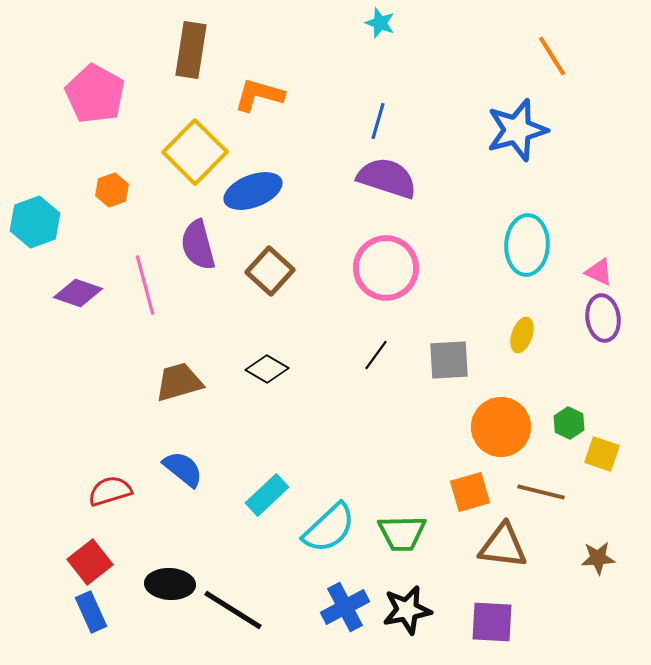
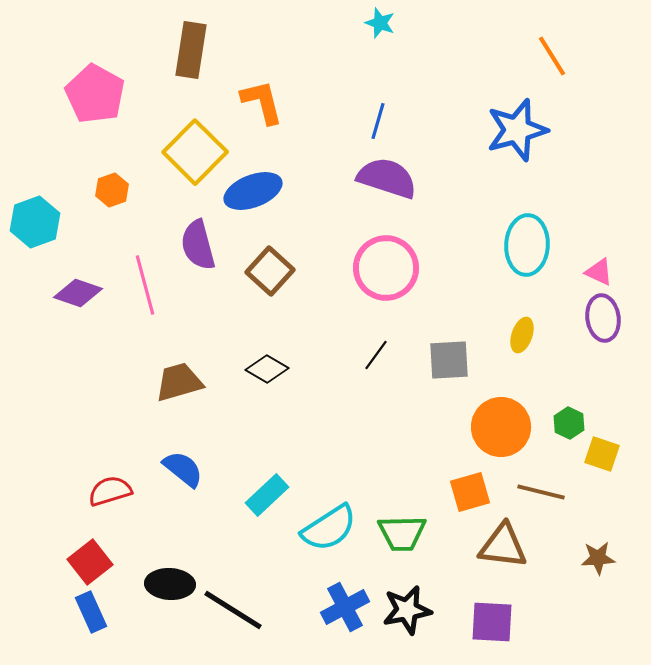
orange L-shape at (259, 95): moved 3 px right, 7 px down; rotated 60 degrees clockwise
cyan semicircle at (329, 528): rotated 10 degrees clockwise
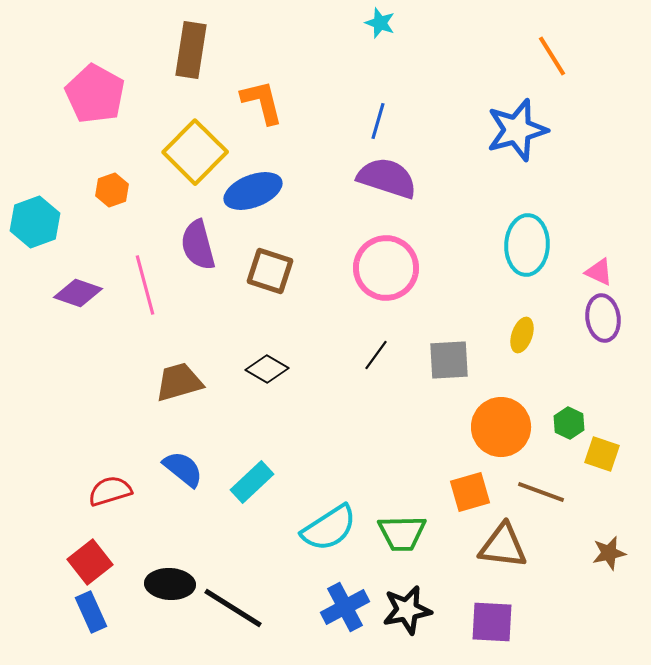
brown square at (270, 271): rotated 24 degrees counterclockwise
brown line at (541, 492): rotated 6 degrees clockwise
cyan rectangle at (267, 495): moved 15 px left, 13 px up
brown star at (598, 558): moved 11 px right, 5 px up; rotated 8 degrees counterclockwise
black line at (233, 610): moved 2 px up
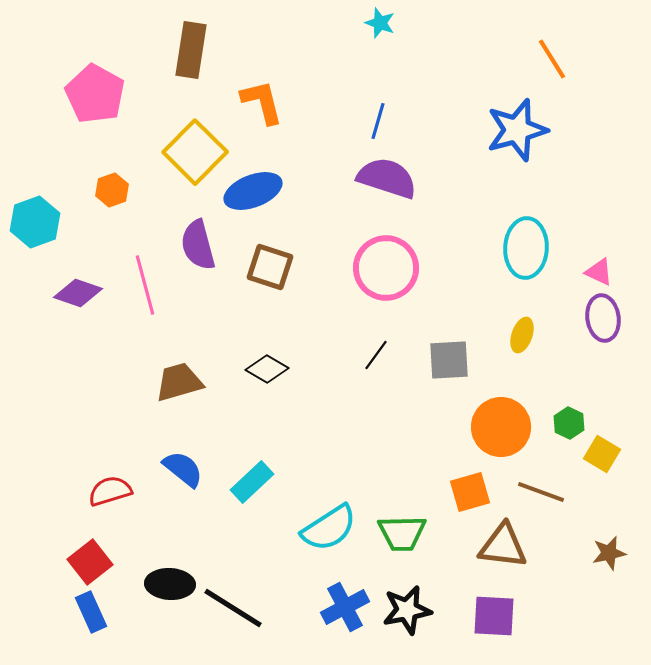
orange line at (552, 56): moved 3 px down
cyan ellipse at (527, 245): moved 1 px left, 3 px down
brown square at (270, 271): moved 4 px up
yellow square at (602, 454): rotated 12 degrees clockwise
purple square at (492, 622): moved 2 px right, 6 px up
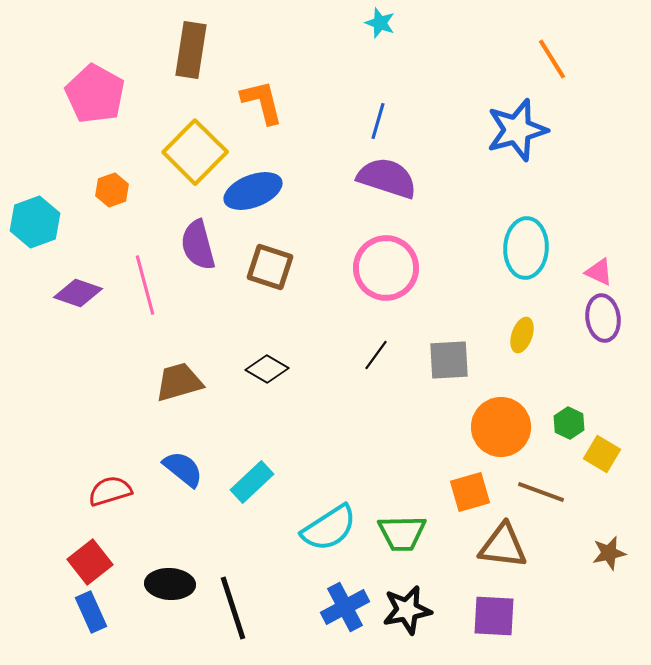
black line at (233, 608): rotated 40 degrees clockwise
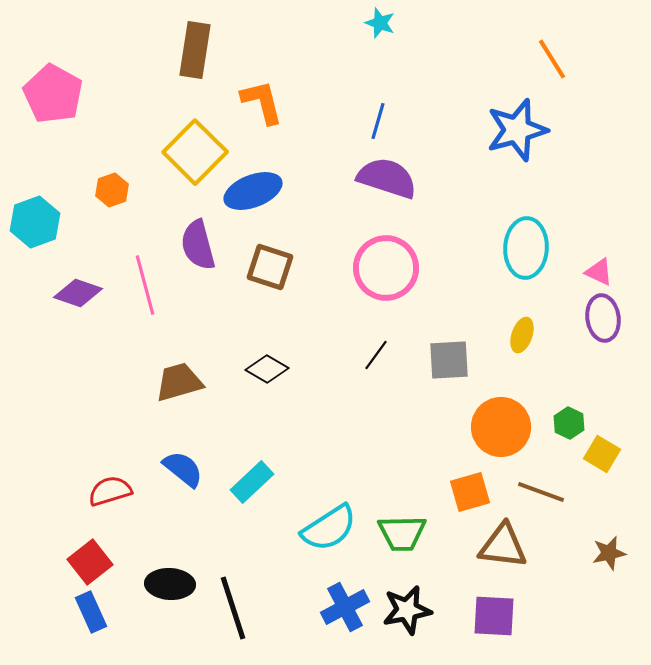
brown rectangle at (191, 50): moved 4 px right
pink pentagon at (95, 94): moved 42 px left
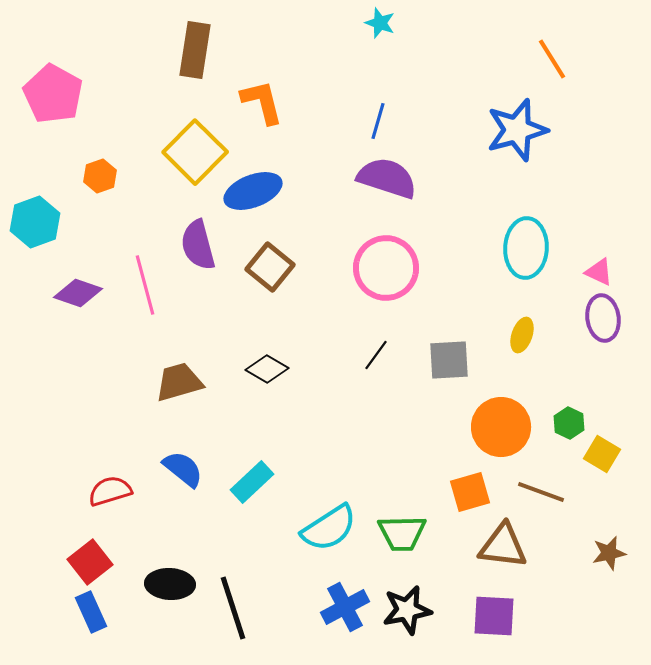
orange hexagon at (112, 190): moved 12 px left, 14 px up
brown square at (270, 267): rotated 21 degrees clockwise
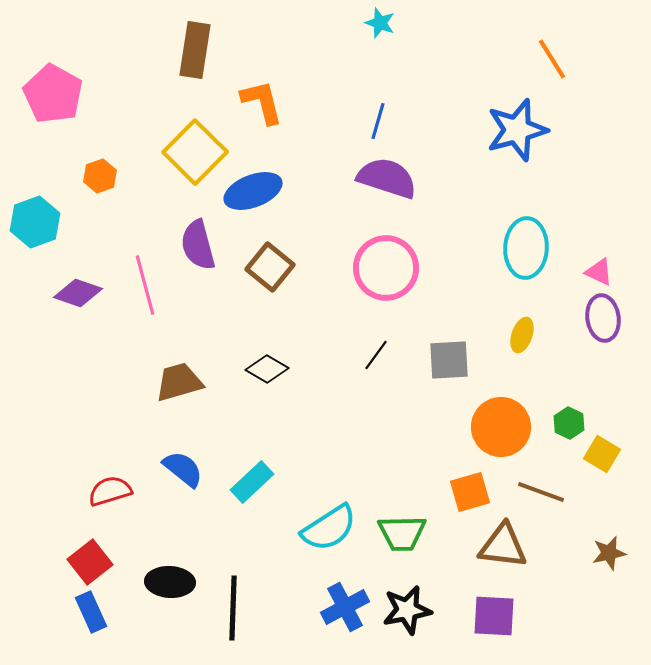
black ellipse at (170, 584): moved 2 px up
black line at (233, 608): rotated 20 degrees clockwise
